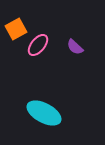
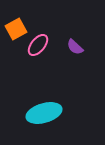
cyan ellipse: rotated 44 degrees counterclockwise
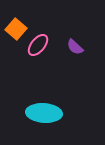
orange square: rotated 20 degrees counterclockwise
cyan ellipse: rotated 20 degrees clockwise
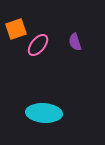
orange square: rotated 30 degrees clockwise
purple semicircle: moved 5 px up; rotated 30 degrees clockwise
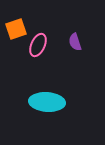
pink ellipse: rotated 15 degrees counterclockwise
cyan ellipse: moved 3 px right, 11 px up
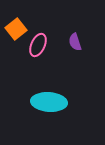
orange square: rotated 20 degrees counterclockwise
cyan ellipse: moved 2 px right
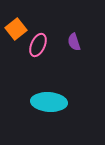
purple semicircle: moved 1 px left
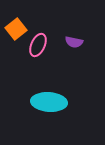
purple semicircle: rotated 60 degrees counterclockwise
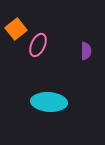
purple semicircle: moved 12 px right, 9 px down; rotated 102 degrees counterclockwise
